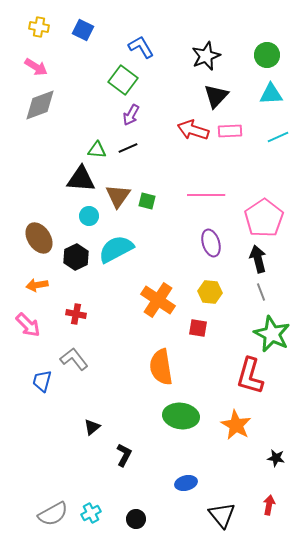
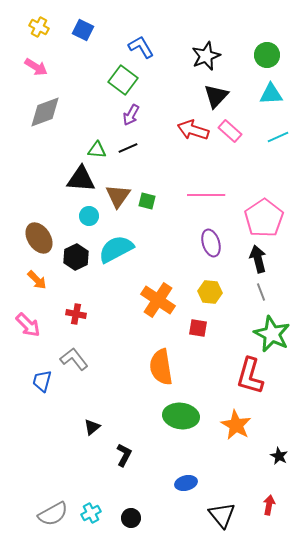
yellow cross at (39, 27): rotated 18 degrees clockwise
gray diamond at (40, 105): moved 5 px right, 7 px down
pink rectangle at (230, 131): rotated 45 degrees clockwise
orange arrow at (37, 285): moved 5 px up; rotated 125 degrees counterclockwise
black star at (276, 458): moved 3 px right, 2 px up; rotated 18 degrees clockwise
black circle at (136, 519): moved 5 px left, 1 px up
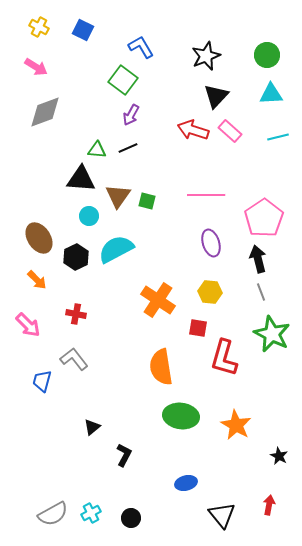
cyan line at (278, 137): rotated 10 degrees clockwise
red L-shape at (250, 376): moved 26 px left, 18 px up
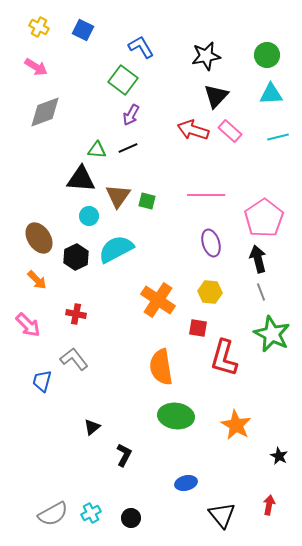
black star at (206, 56): rotated 12 degrees clockwise
green ellipse at (181, 416): moved 5 px left
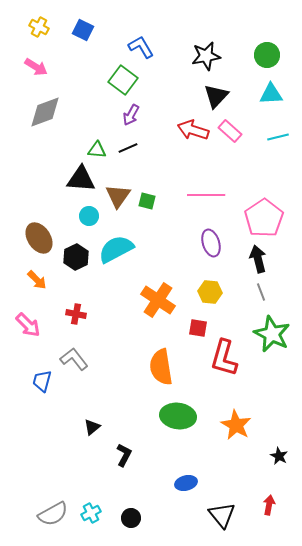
green ellipse at (176, 416): moved 2 px right
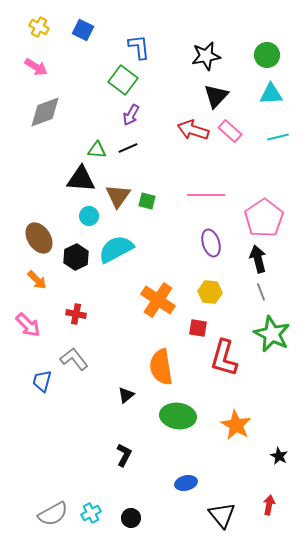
blue L-shape at (141, 47): moved 2 px left; rotated 24 degrees clockwise
black triangle at (92, 427): moved 34 px right, 32 px up
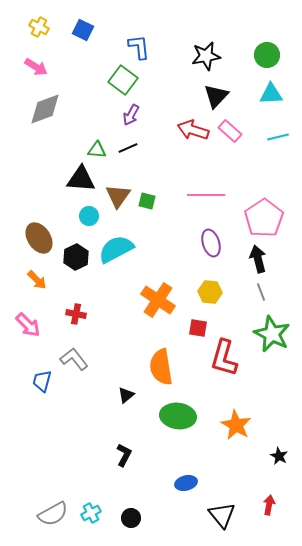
gray diamond at (45, 112): moved 3 px up
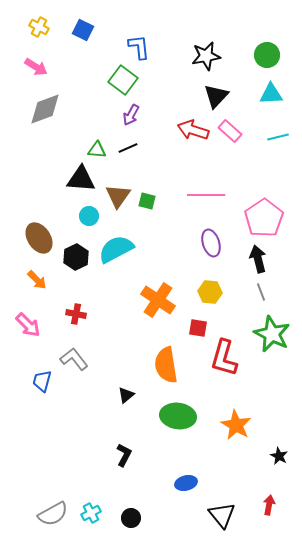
orange semicircle at (161, 367): moved 5 px right, 2 px up
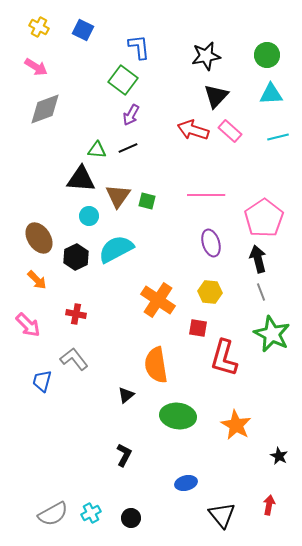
orange semicircle at (166, 365): moved 10 px left
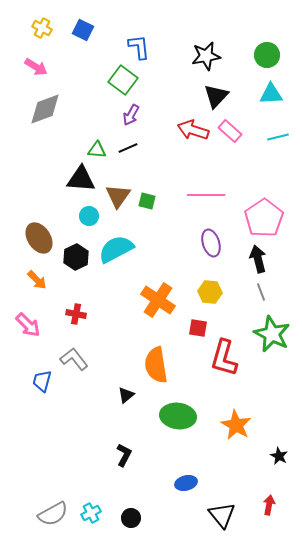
yellow cross at (39, 27): moved 3 px right, 1 px down
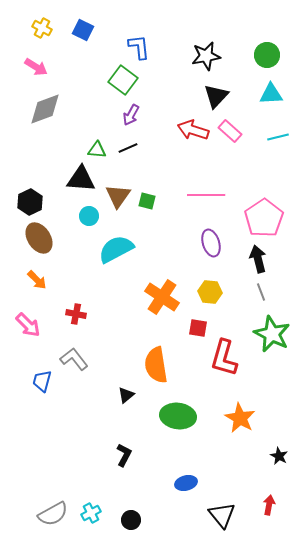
black hexagon at (76, 257): moved 46 px left, 55 px up
orange cross at (158, 300): moved 4 px right, 3 px up
orange star at (236, 425): moved 4 px right, 7 px up
black circle at (131, 518): moved 2 px down
